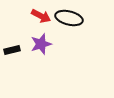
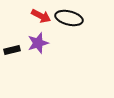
purple star: moved 3 px left, 1 px up
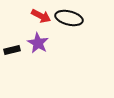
purple star: rotated 25 degrees counterclockwise
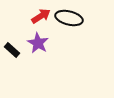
red arrow: rotated 60 degrees counterclockwise
black rectangle: rotated 56 degrees clockwise
